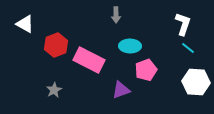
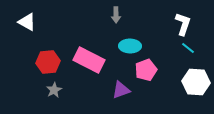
white triangle: moved 2 px right, 2 px up
red hexagon: moved 8 px left, 17 px down; rotated 15 degrees clockwise
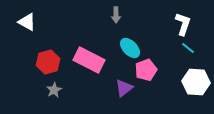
cyan ellipse: moved 2 px down; rotated 45 degrees clockwise
red hexagon: rotated 10 degrees counterclockwise
purple triangle: moved 3 px right, 2 px up; rotated 18 degrees counterclockwise
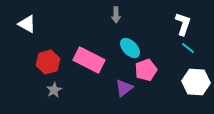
white triangle: moved 2 px down
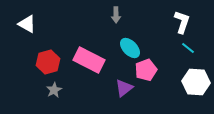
white L-shape: moved 1 px left, 2 px up
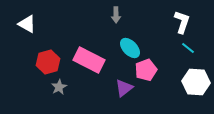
gray star: moved 5 px right, 3 px up
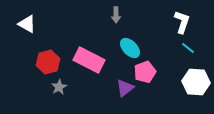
pink pentagon: moved 1 px left, 2 px down
purple triangle: moved 1 px right
